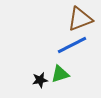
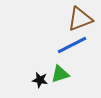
black star: rotated 21 degrees clockwise
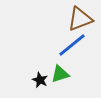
blue line: rotated 12 degrees counterclockwise
black star: rotated 14 degrees clockwise
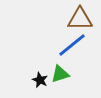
brown triangle: rotated 20 degrees clockwise
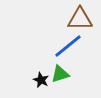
blue line: moved 4 px left, 1 px down
black star: moved 1 px right
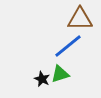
black star: moved 1 px right, 1 px up
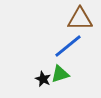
black star: moved 1 px right
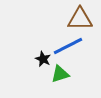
blue line: rotated 12 degrees clockwise
black star: moved 20 px up
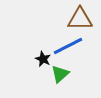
green triangle: rotated 24 degrees counterclockwise
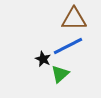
brown triangle: moved 6 px left
